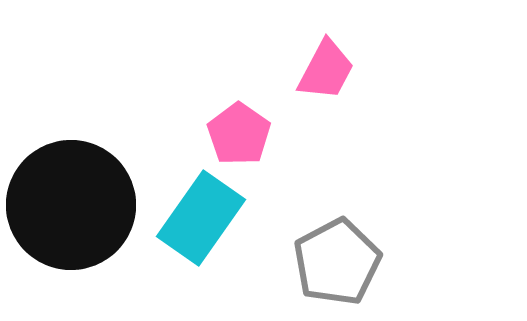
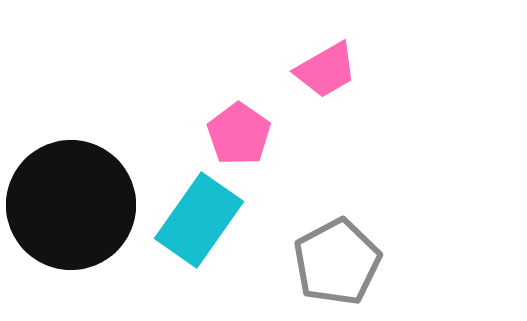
pink trapezoid: rotated 32 degrees clockwise
cyan rectangle: moved 2 px left, 2 px down
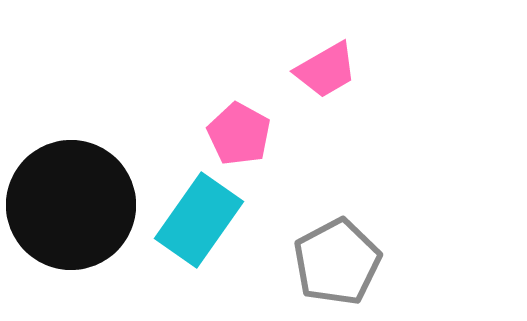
pink pentagon: rotated 6 degrees counterclockwise
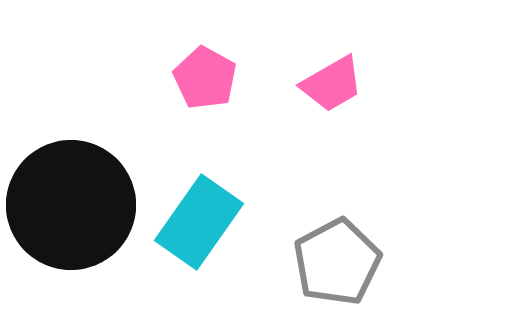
pink trapezoid: moved 6 px right, 14 px down
pink pentagon: moved 34 px left, 56 px up
cyan rectangle: moved 2 px down
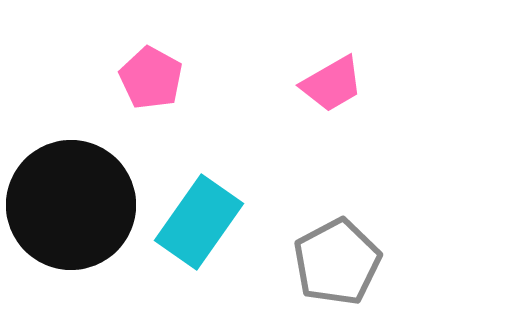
pink pentagon: moved 54 px left
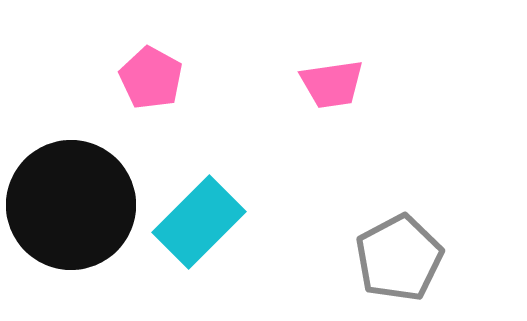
pink trapezoid: rotated 22 degrees clockwise
cyan rectangle: rotated 10 degrees clockwise
gray pentagon: moved 62 px right, 4 px up
